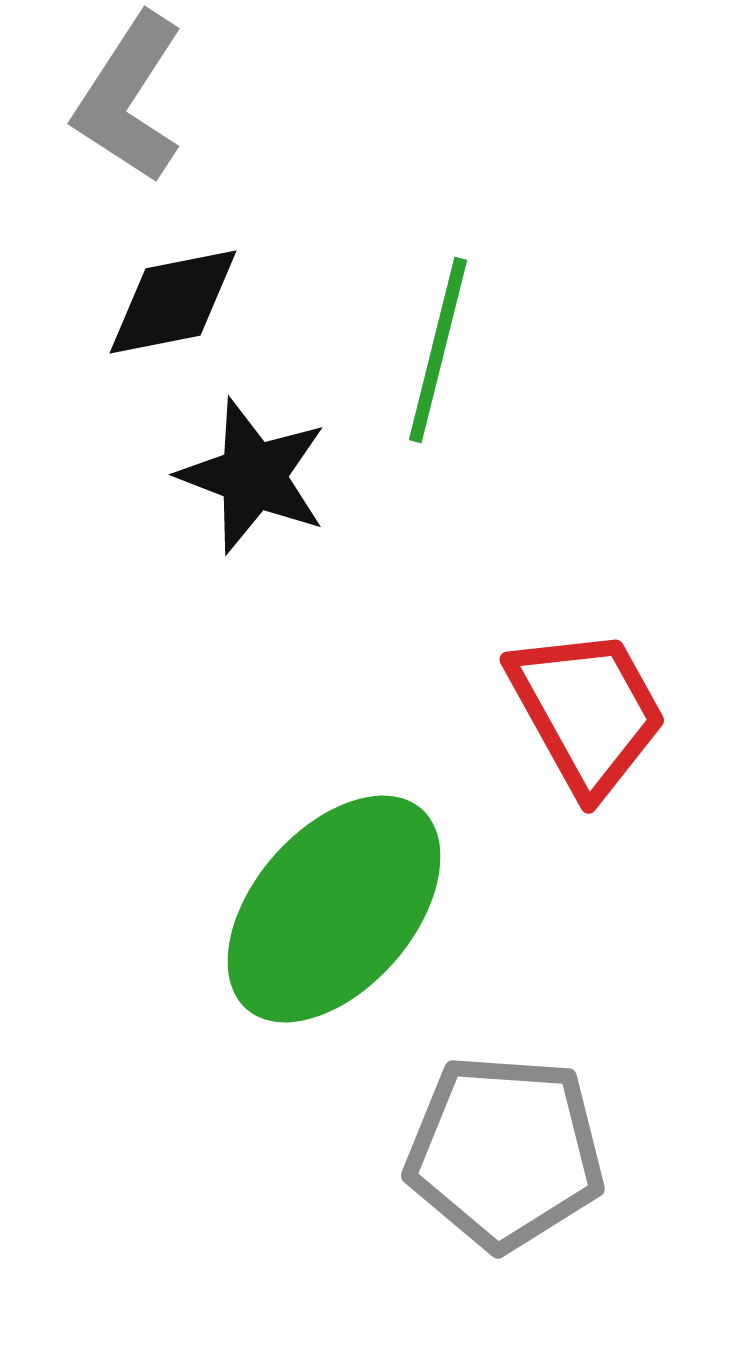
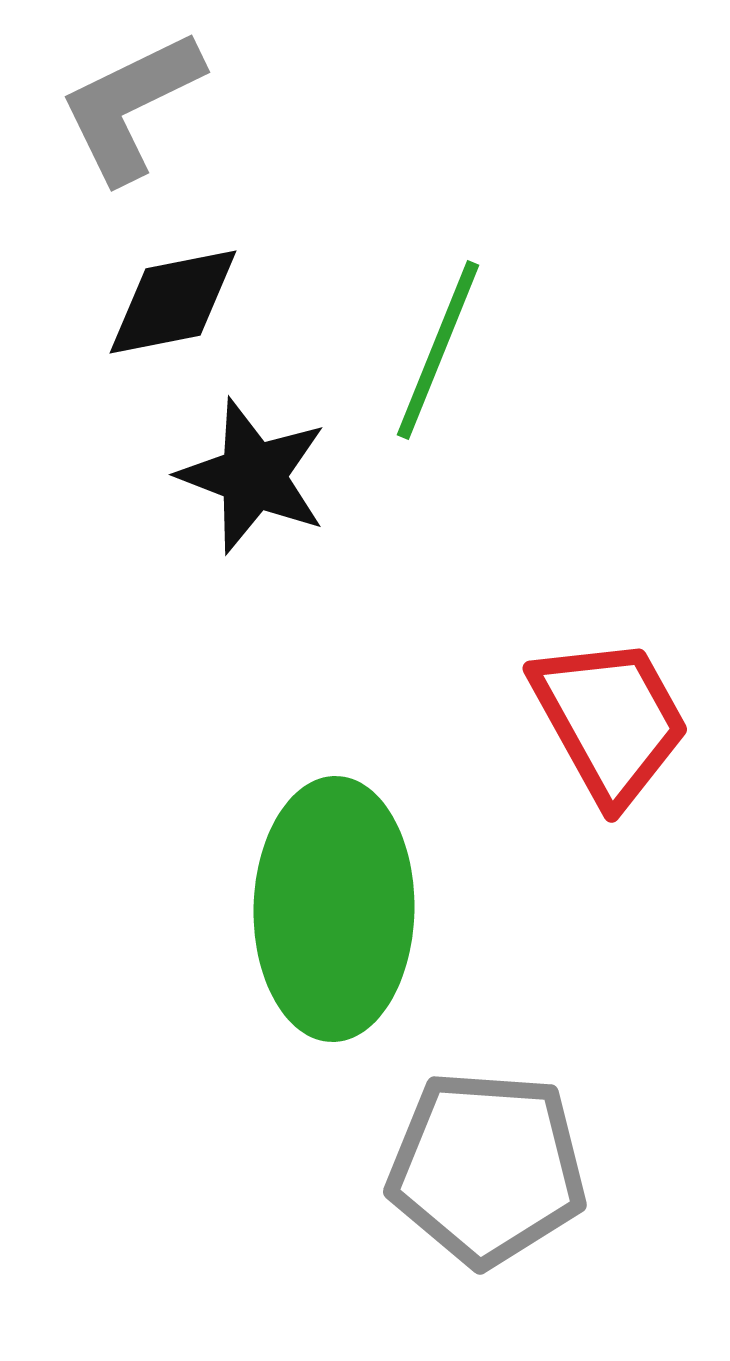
gray L-shape: moved 2 px right, 8 px down; rotated 31 degrees clockwise
green line: rotated 8 degrees clockwise
red trapezoid: moved 23 px right, 9 px down
green ellipse: rotated 40 degrees counterclockwise
gray pentagon: moved 18 px left, 16 px down
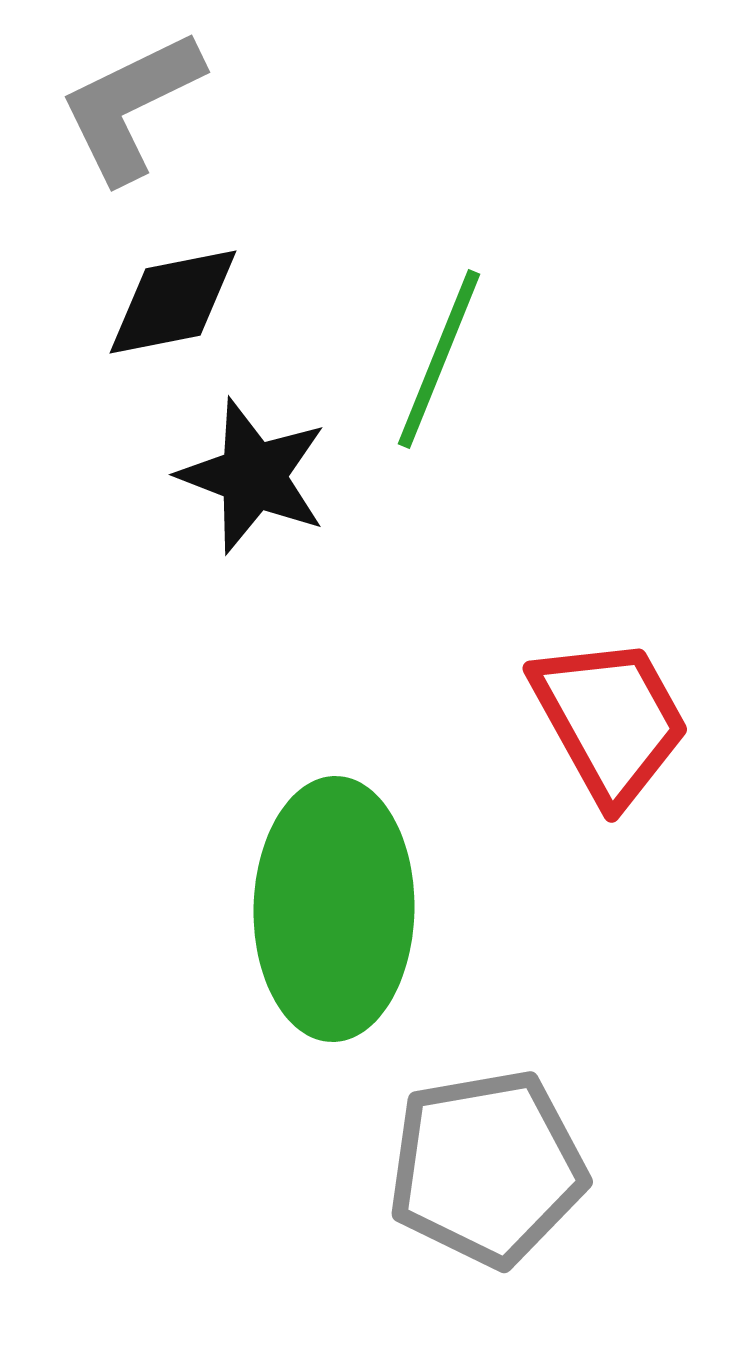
green line: moved 1 px right, 9 px down
gray pentagon: rotated 14 degrees counterclockwise
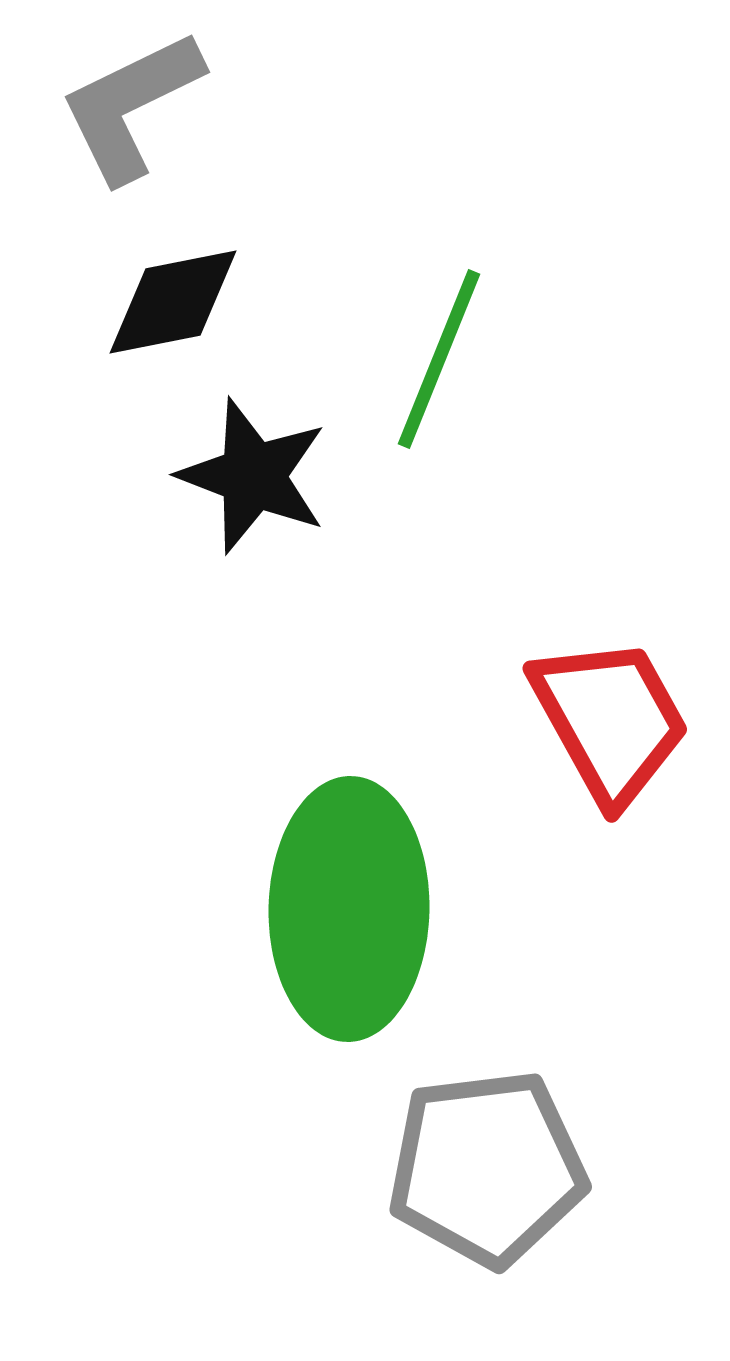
green ellipse: moved 15 px right
gray pentagon: rotated 3 degrees clockwise
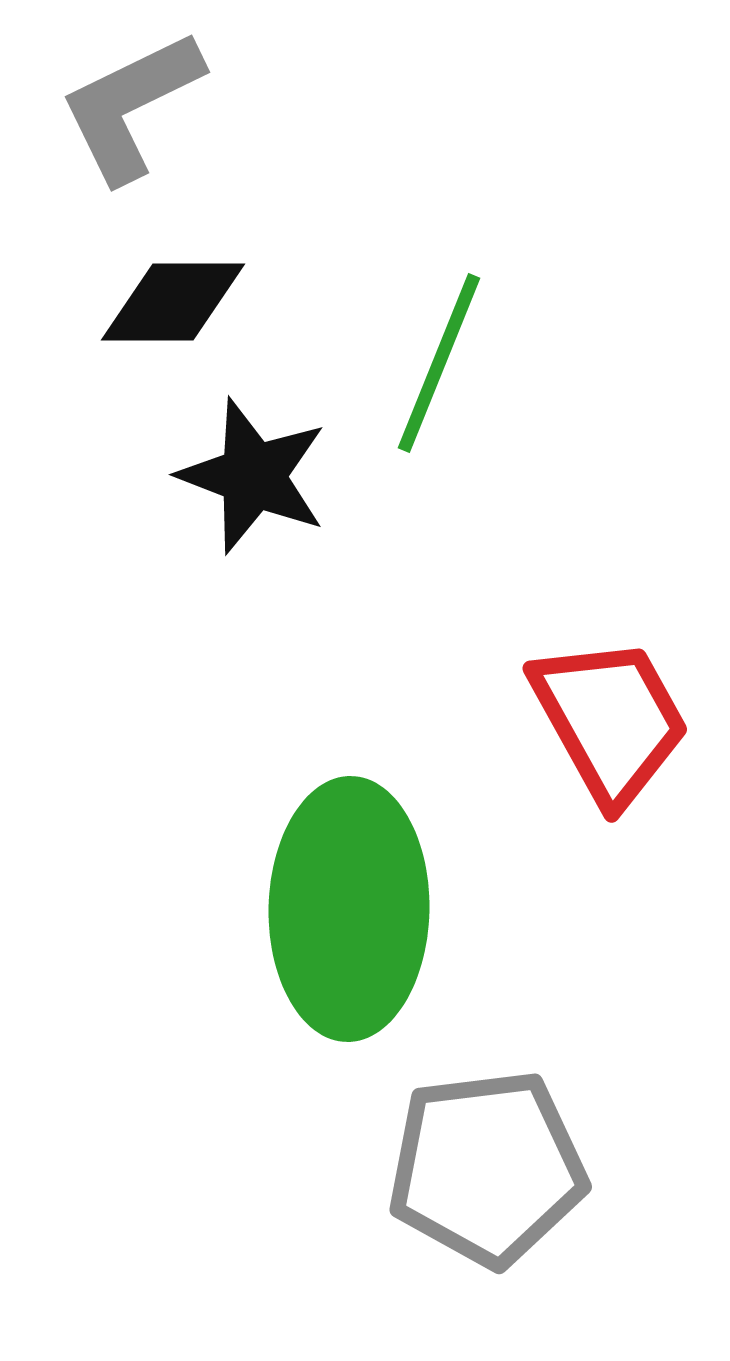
black diamond: rotated 11 degrees clockwise
green line: moved 4 px down
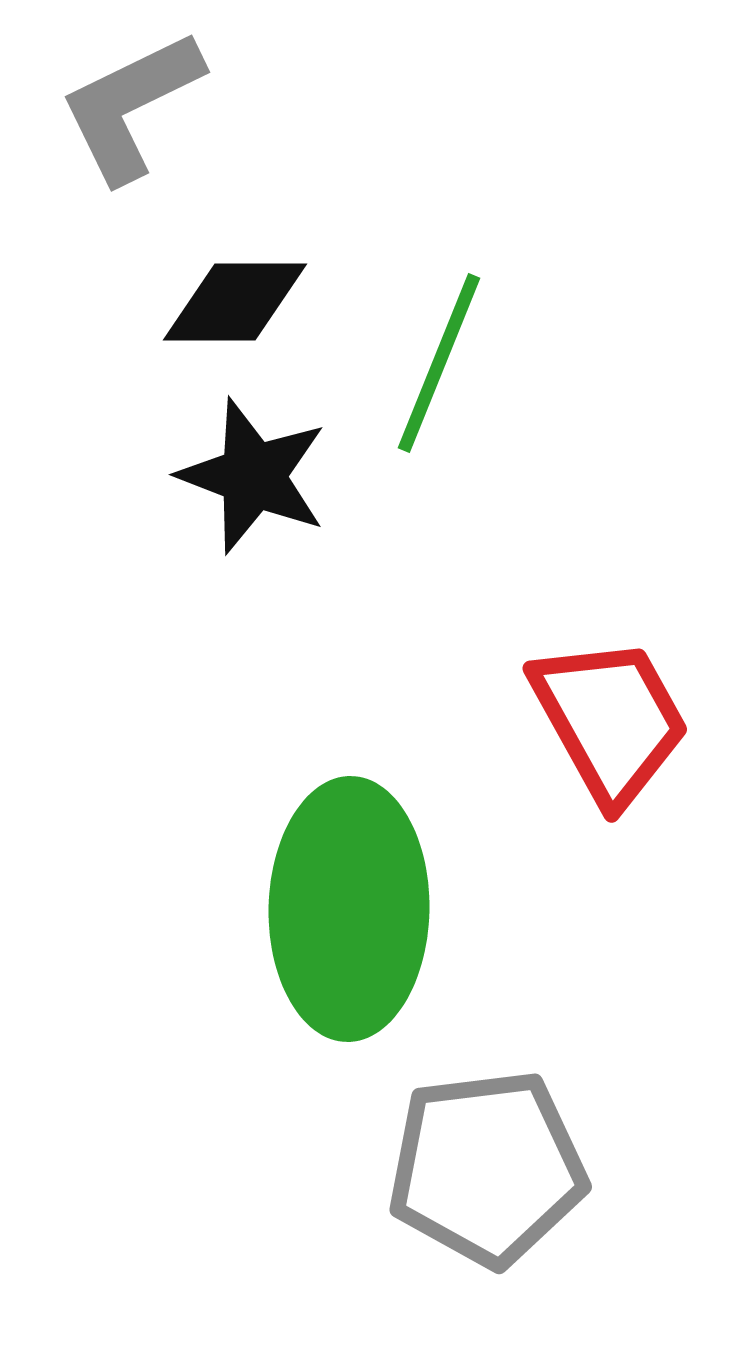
black diamond: moved 62 px right
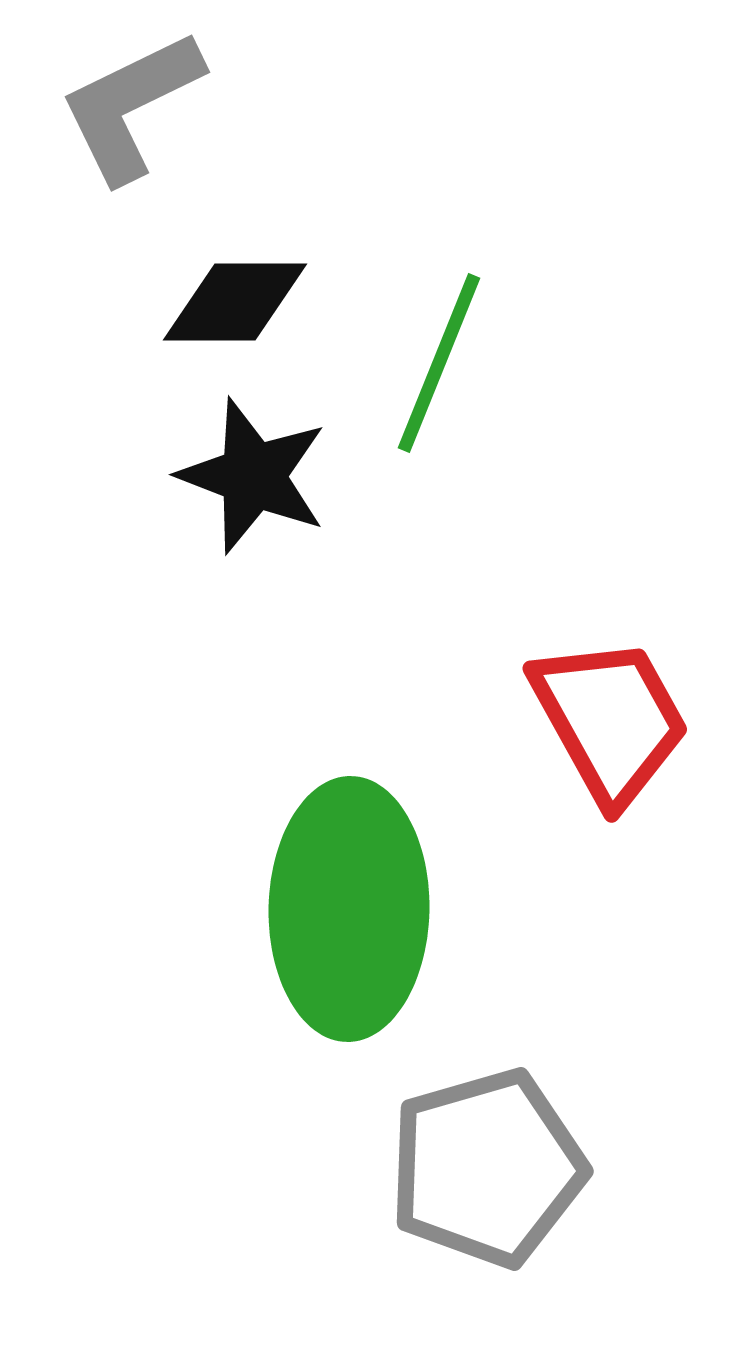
gray pentagon: rotated 9 degrees counterclockwise
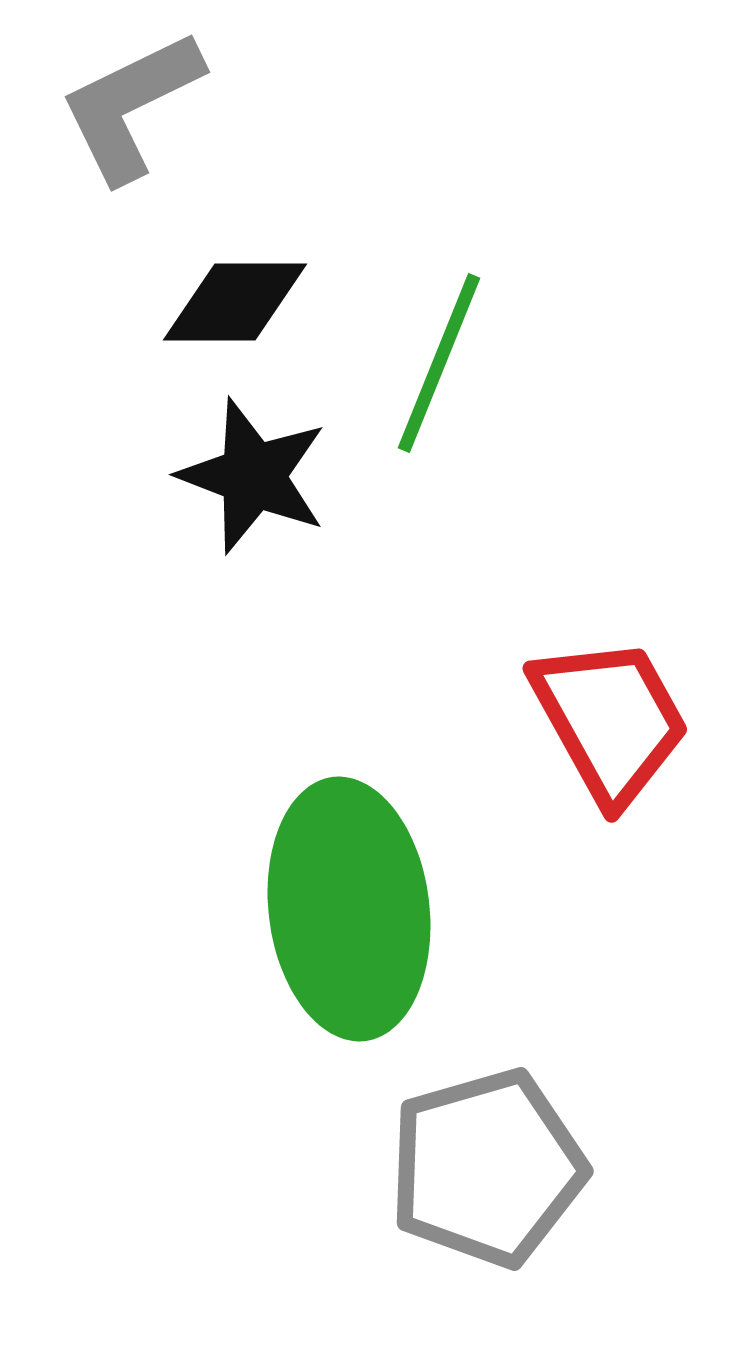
green ellipse: rotated 8 degrees counterclockwise
